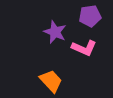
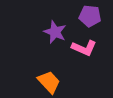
purple pentagon: rotated 15 degrees clockwise
orange trapezoid: moved 2 px left, 1 px down
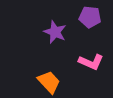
purple pentagon: moved 1 px down
pink L-shape: moved 7 px right, 14 px down
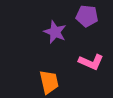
purple pentagon: moved 3 px left, 1 px up
orange trapezoid: rotated 30 degrees clockwise
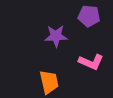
purple pentagon: moved 2 px right
purple star: moved 1 px right, 4 px down; rotated 25 degrees counterclockwise
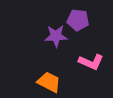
purple pentagon: moved 11 px left, 4 px down
orange trapezoid: rotated 50 degrees counterclockwise
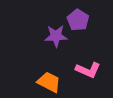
purple pentagon: rotated 25 degrees clockwise
pink L-shape: moved 3 px left, 8 px down
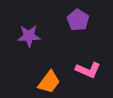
purple star: moved 27 px left
orange trapezoid: rotated 100 degrees clockwise
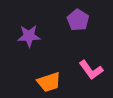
pink L-shape: moved 3 px right; rotated 30 degrees clockwise
orange trapezoid: rotated 35 degrees clockwise
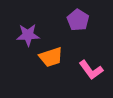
purple star: moved 1 px left, 1 px up
orange trapezoid: moved 2 px right, 25 px up
